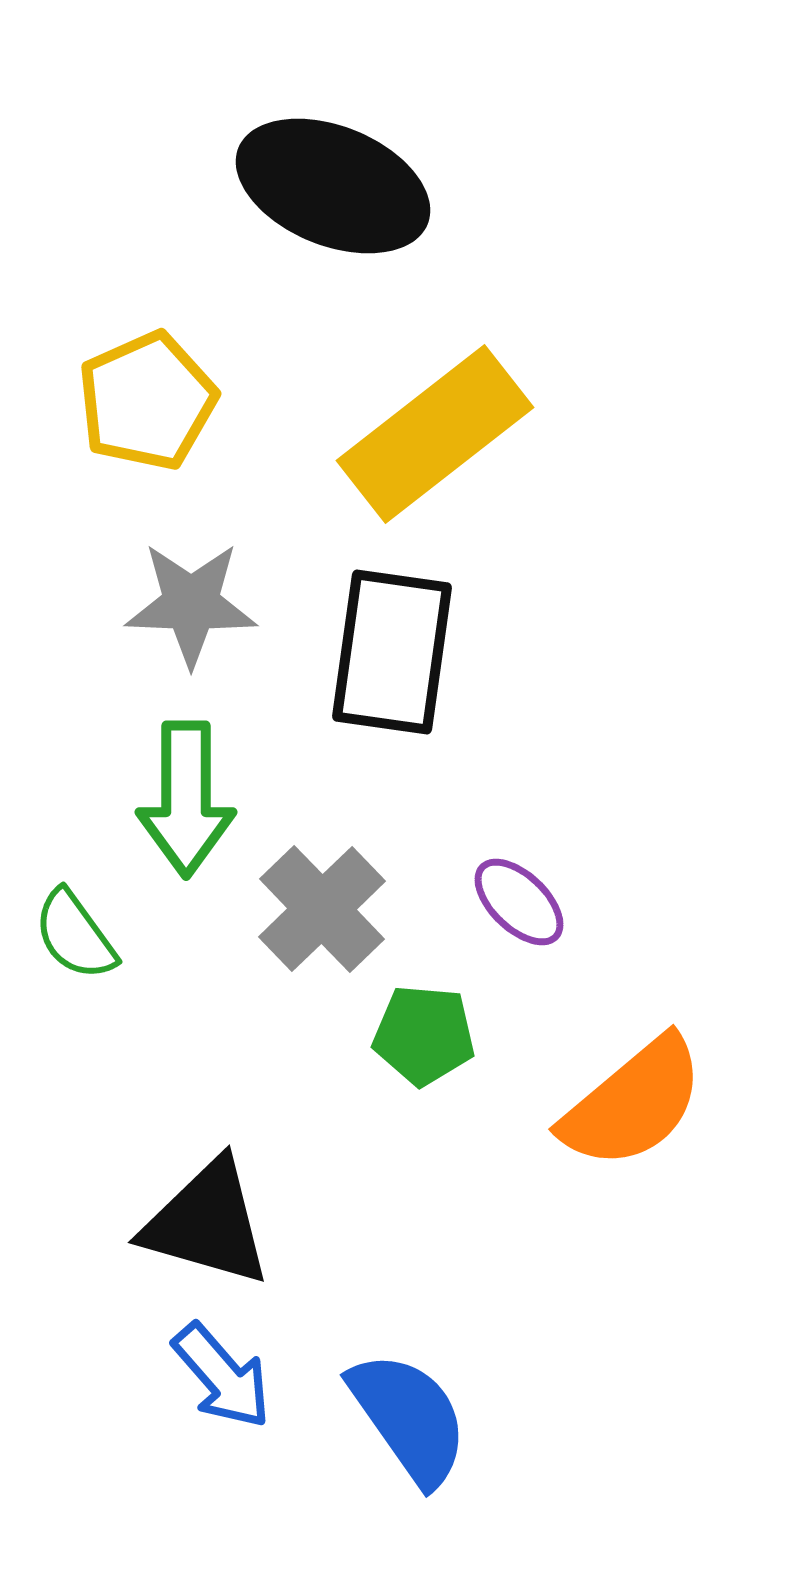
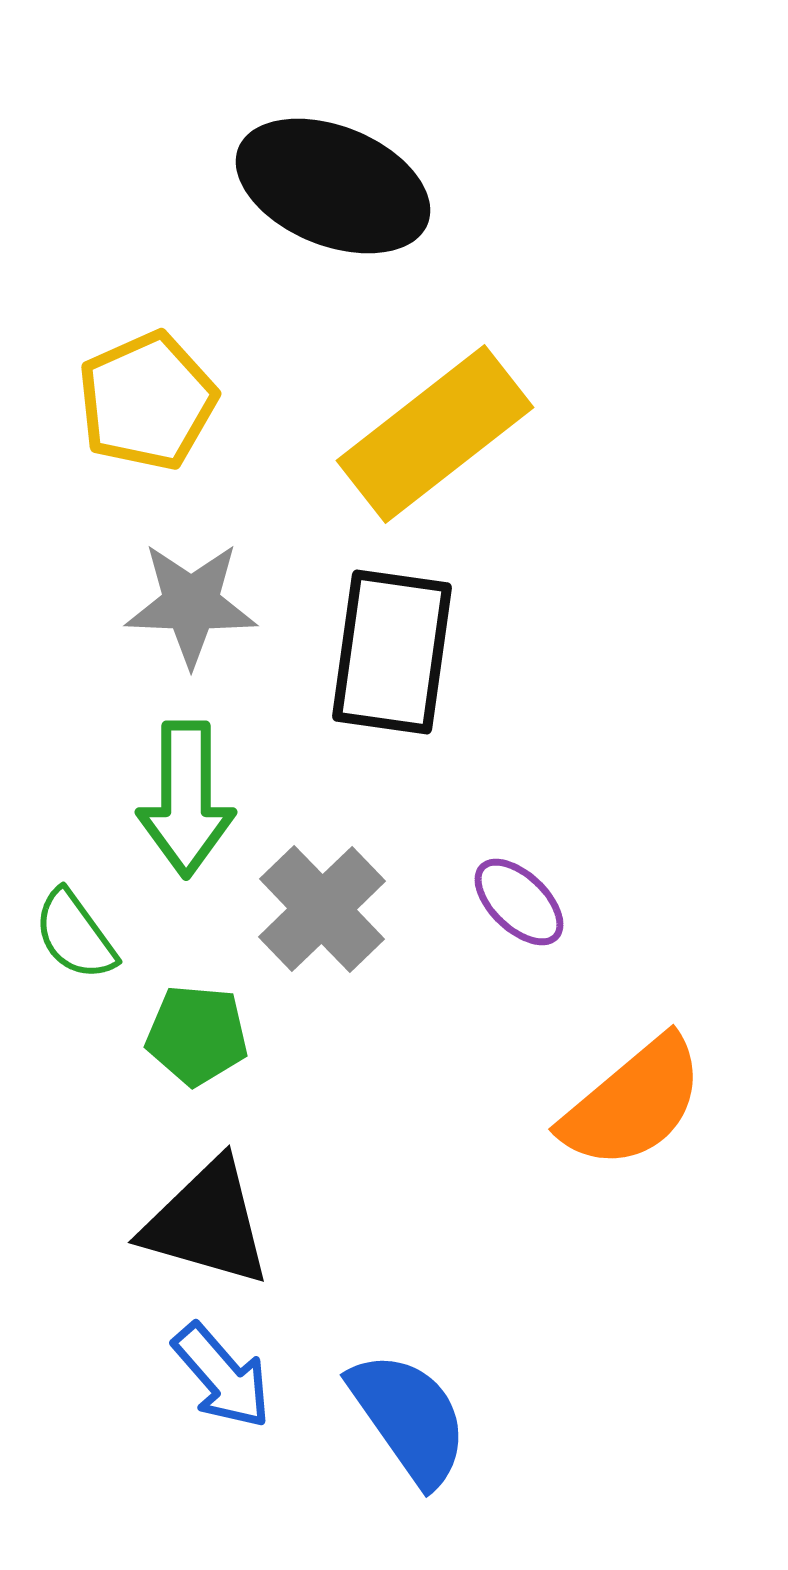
green pentagon: moved 227 px left
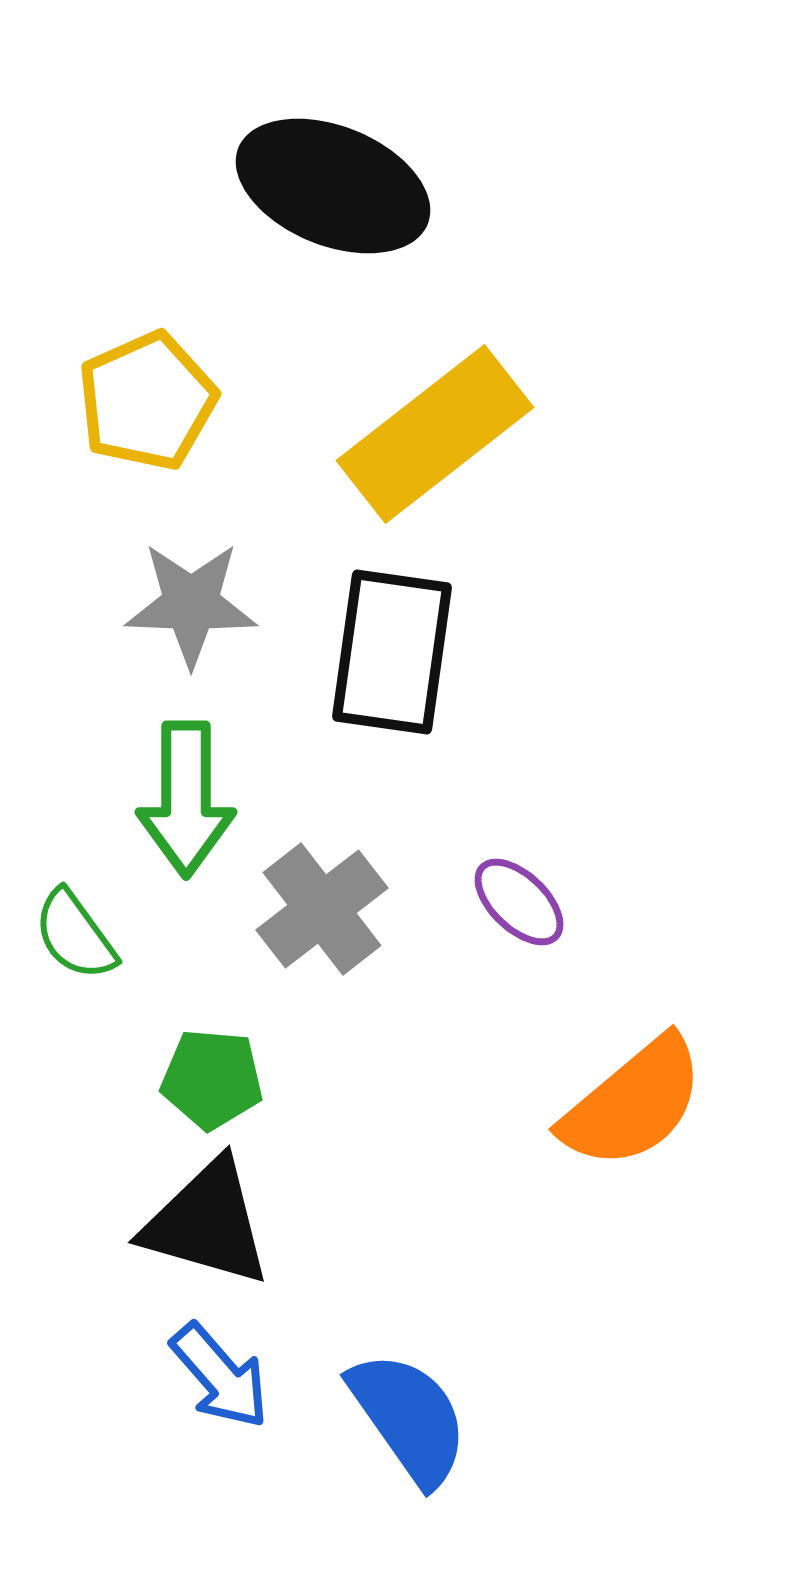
gray cross: rotated 6 degrees clockwise
green pentagon: moved 15 px right, 44 px down
blue arrow: moved 2 px left
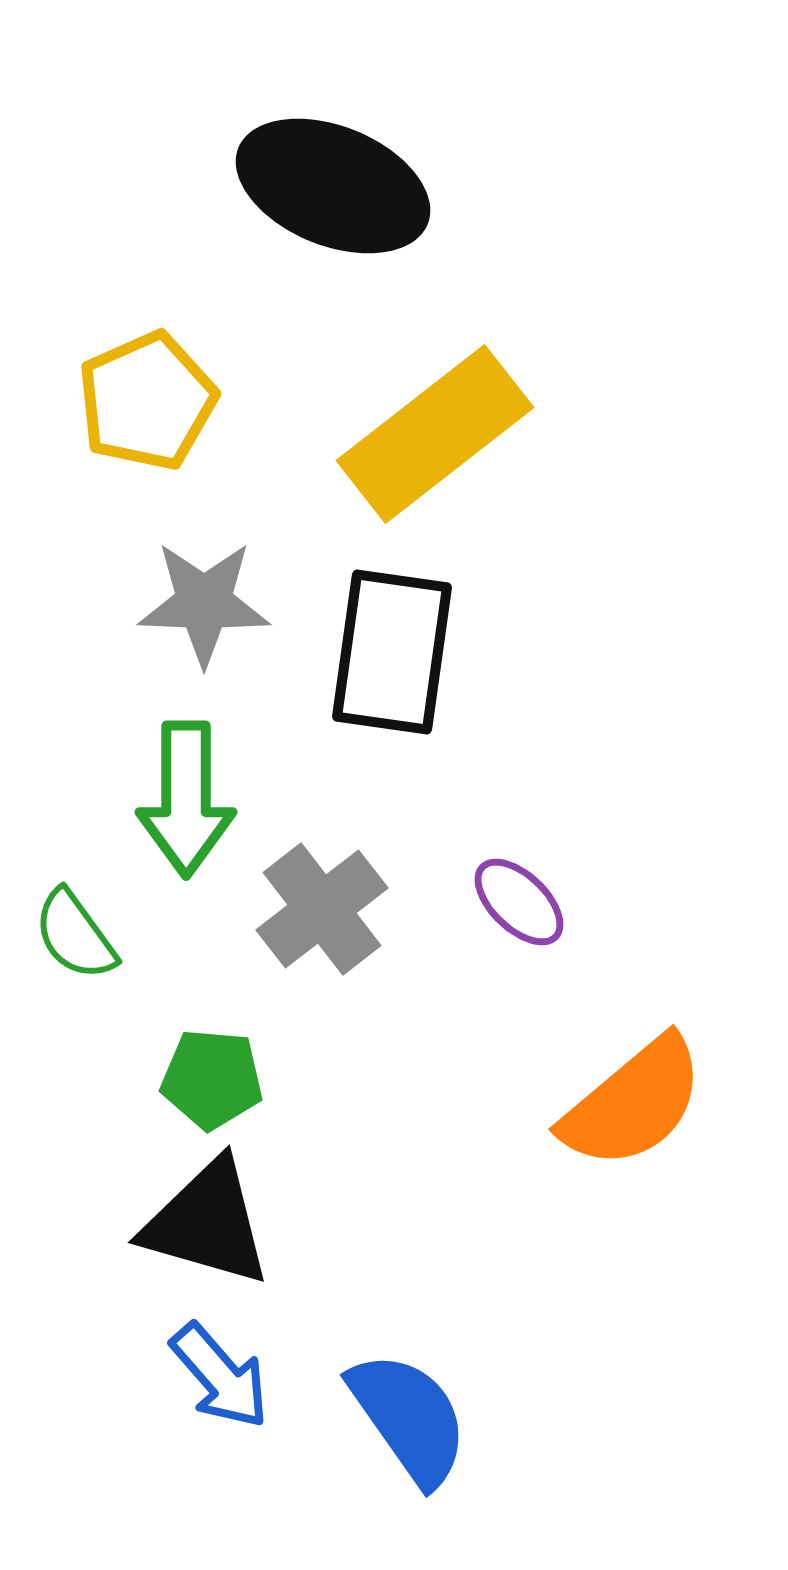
gray star: moved 13 px right, 1 px up
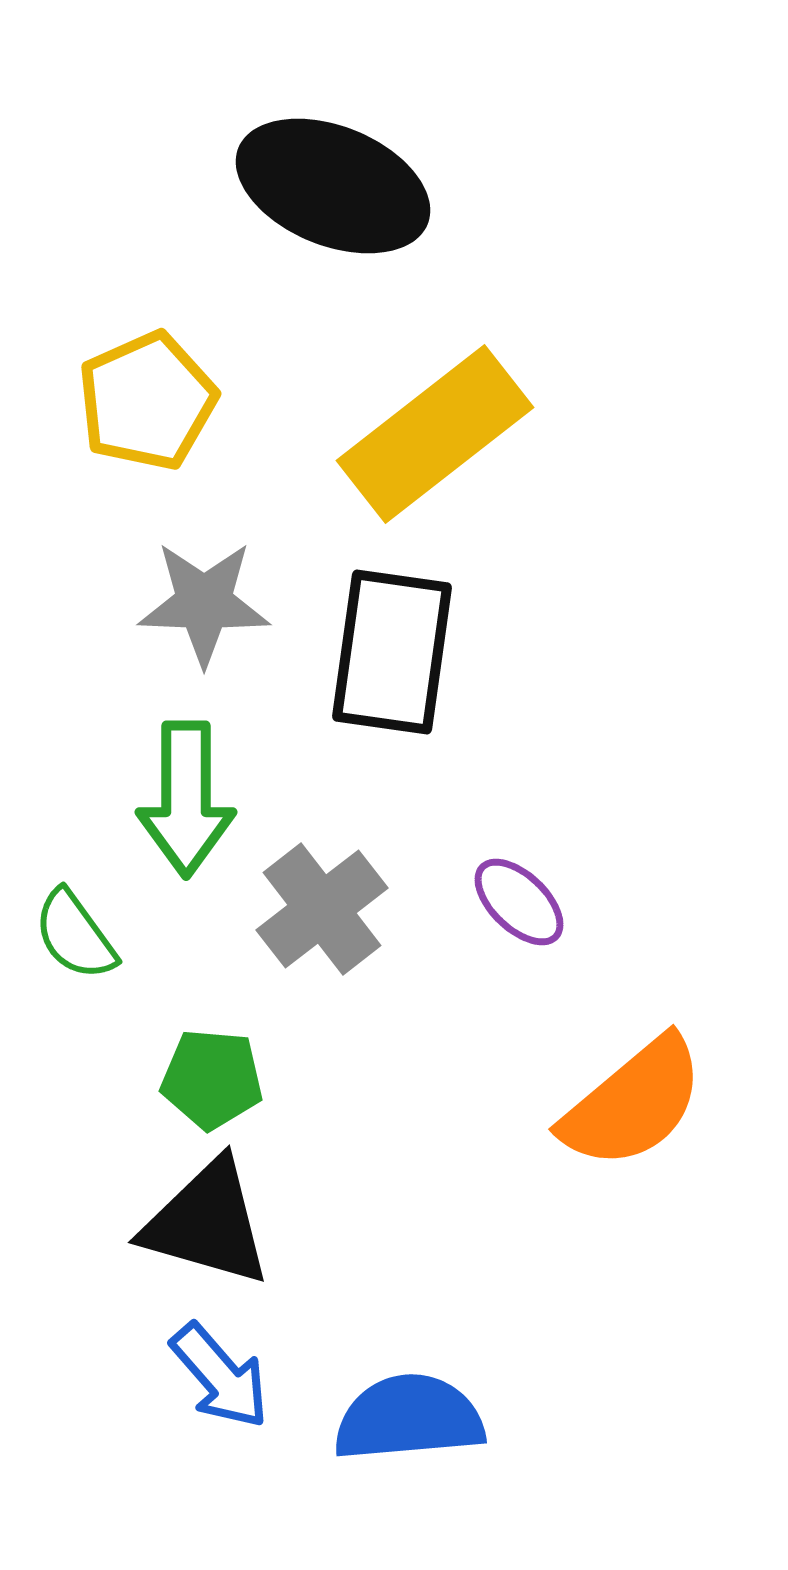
blue semicircle: rotated 60 degrees counterclockwise
